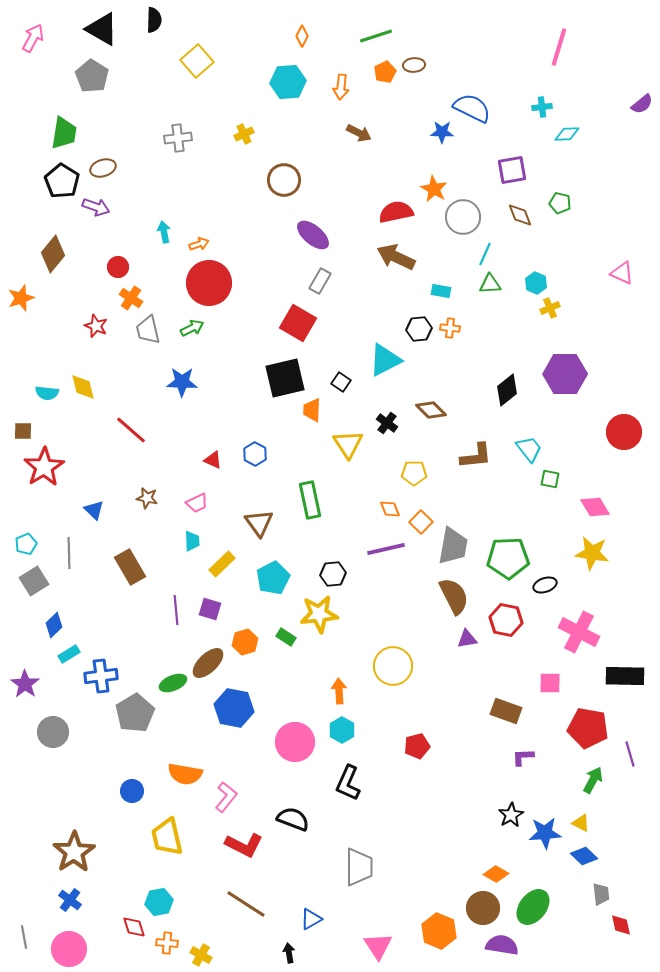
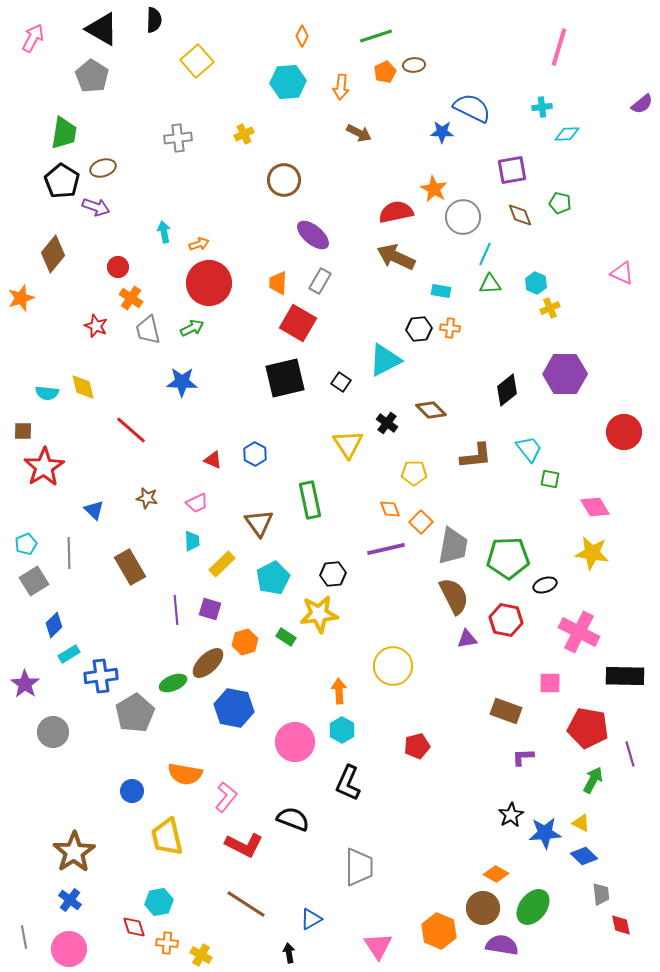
orange trapezoid at (312, 410): moved 34 px left, 127 px up
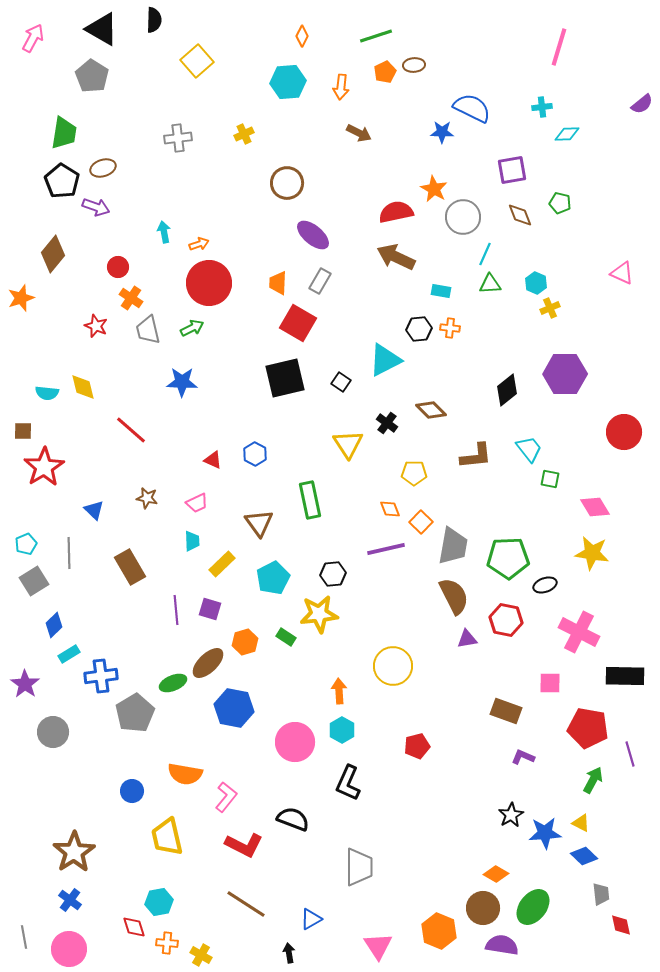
brown circle at (284, 180): moved 3 px right, 3 px down
purple L-shape at (523, 757): rotated 25 degrees clockwise
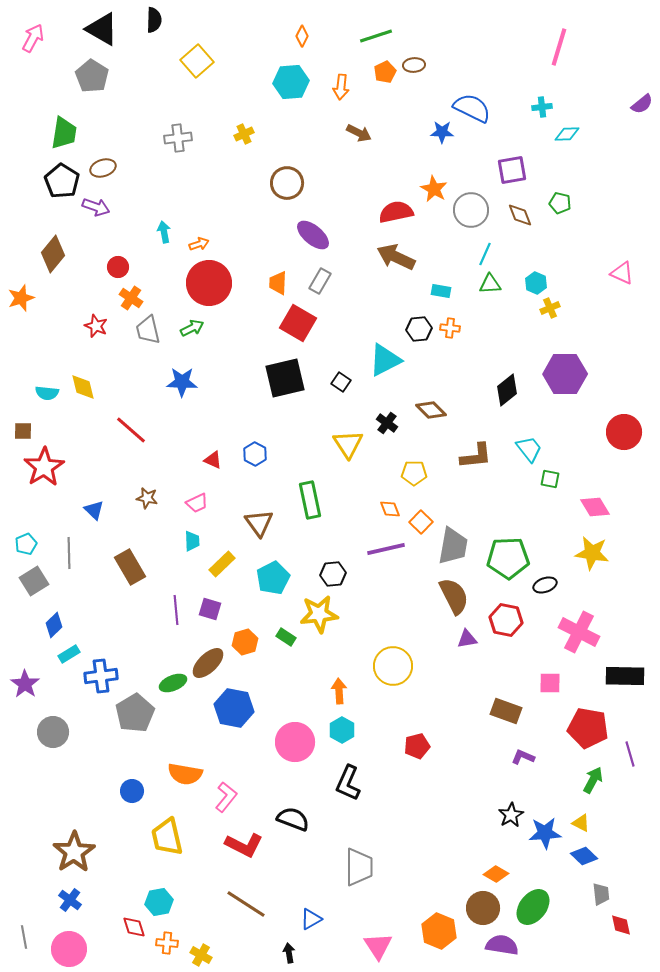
cyan hexagon at (288, 82): moved 3 px right
gray circle at (463, 217): moved 8 px right, 7 px up
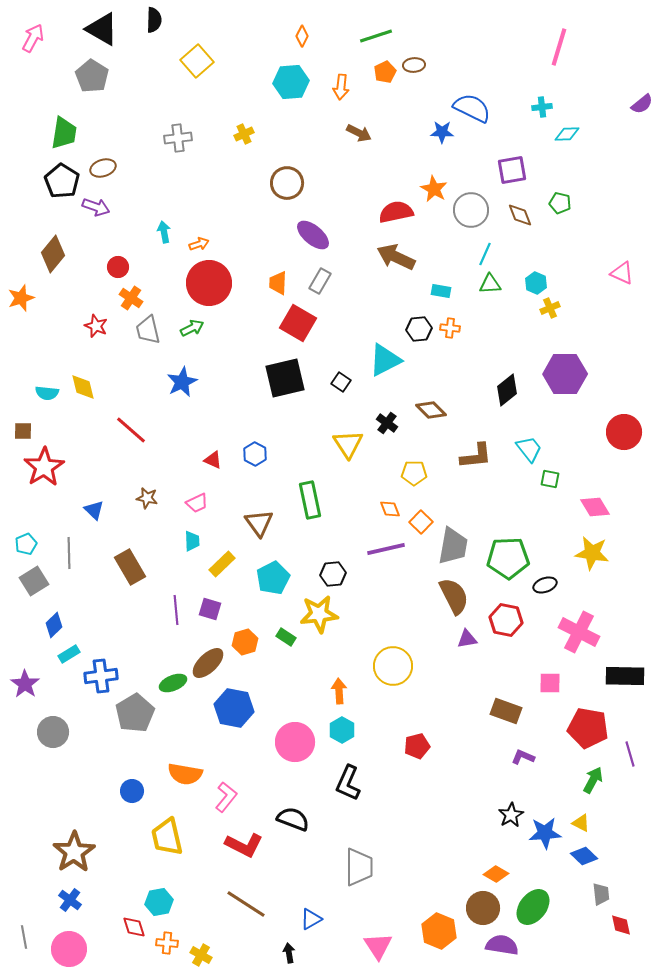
blue star at (182, 382): rotated 28 degrees counterclockwise
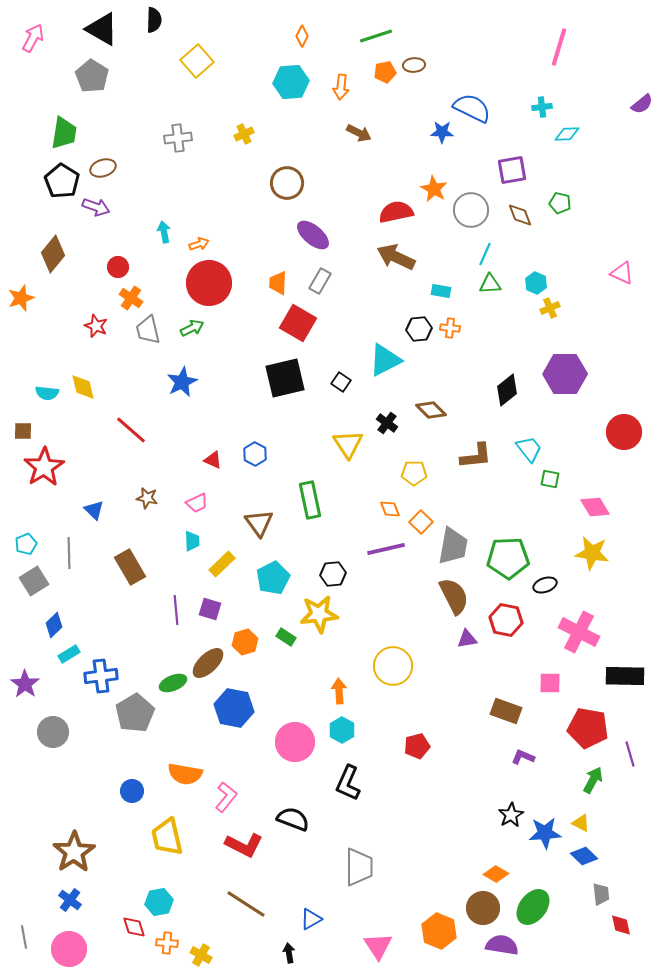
orange pentagon at (385, 72): rotated 15 degrees clockwise
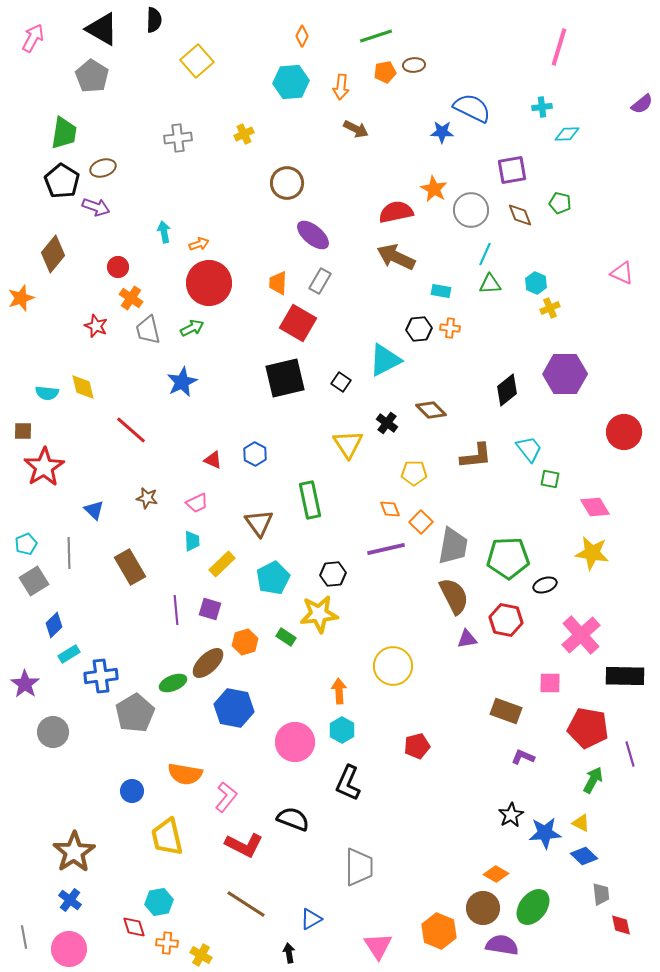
brown arrow at (359, 133): moved 3 px left, 4 px up
pink cross at (579, 632): moved 2 px right, 3 px down; rotated 21 degrees clockwise
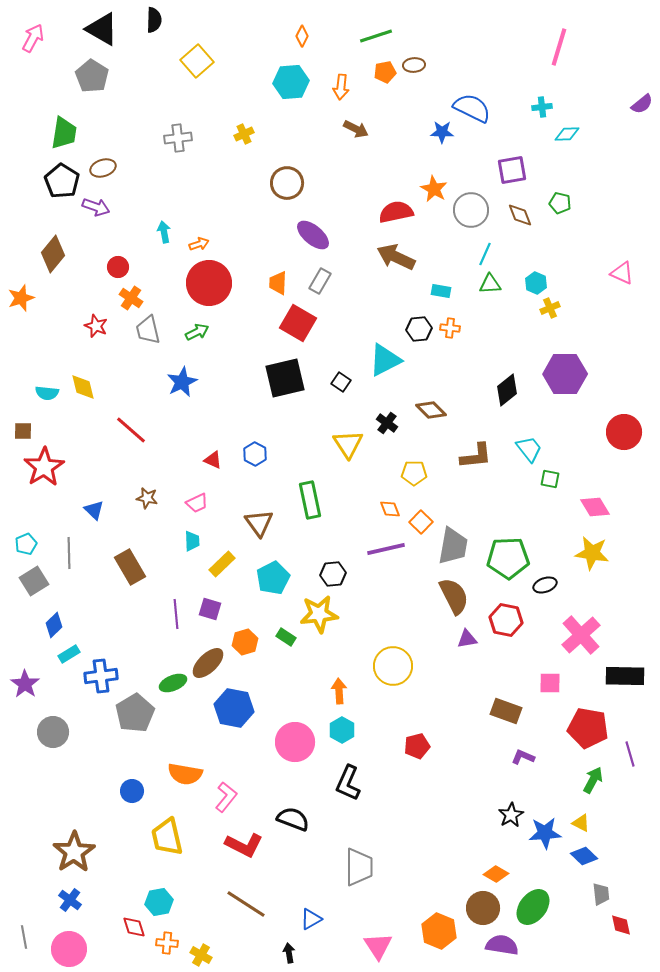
green arrow at (192, 328): moved 5 px right, 4 px down
purple line at (176, 610): moved 4 px down
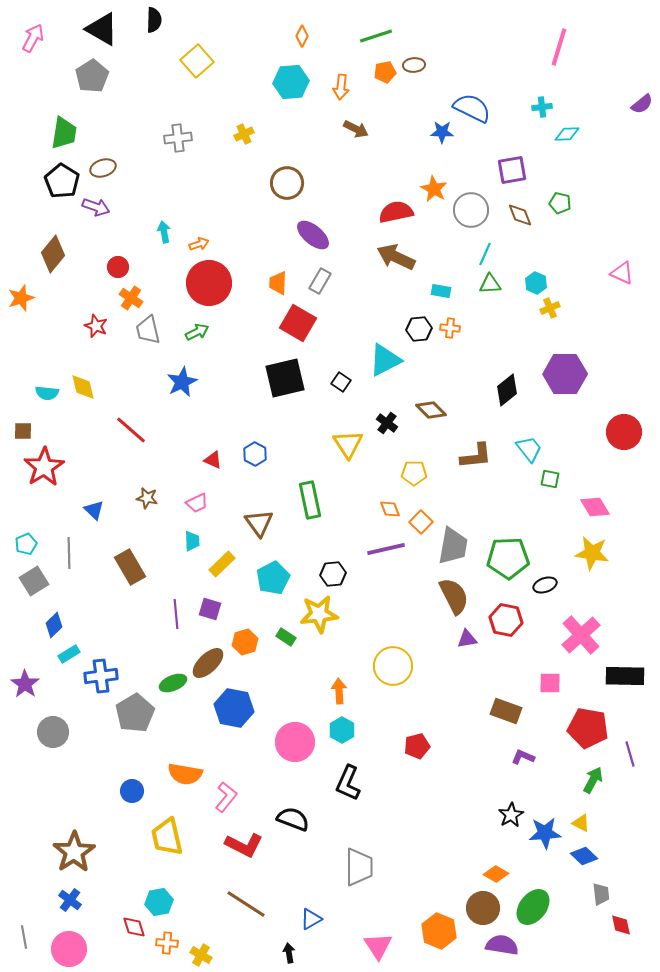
gray pentagon at (92, 76): rotated 8 degrees clockwise
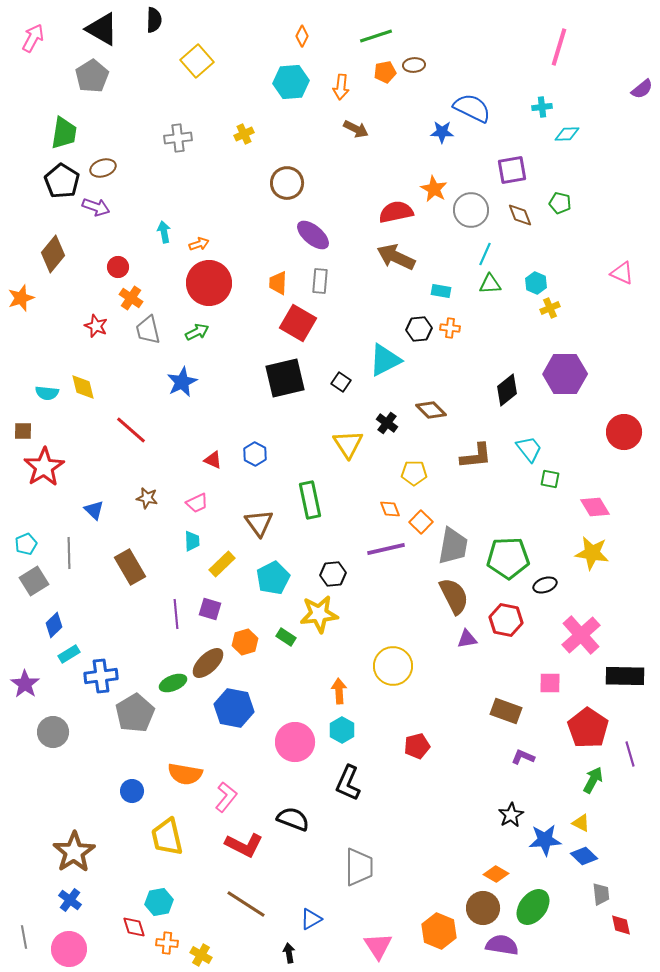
purple semicircle at (642, 104): moved 15 px up
gray rectangle at (320, 281): rotated 25 degrees counterclockwise
red pentagon at (588, 728): rotated 24 degrees clockwise
blue star at (545, 833): moved 7 px down
